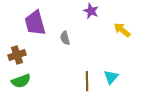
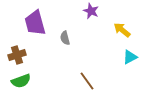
cyan triangle: moved 19 px right, 20 px up; rotated 21 degrees clockwise
brown line: rotated 36 degrees counterclockwise
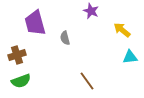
cyan triangle: rotated 21 degrees clockwise
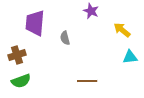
purple trapezoid: rotated 20 degrees clockwise
brown line: rotated 54 degrees counterclockwise
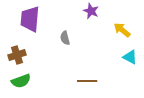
purple trapezoid: moved 5 px left, 4 px up
cyan triangle: rotated 35 degrees clockwise
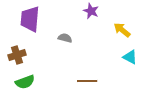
gray semicircle: rotated 120 degrees clockwise
green semicircle: moved 4 px right, 1 px down
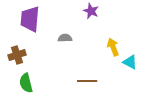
yellow arrow: moved 9 px left, 17 px down; rotated 30 degrees clockwise
gray semicircle: rotated 16 degrees counterclockwise
cyan triangle: moved 5 px down
green semicircle: moved 1 px right, 1 px down; rotated 96 degrees clockwise
